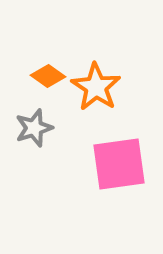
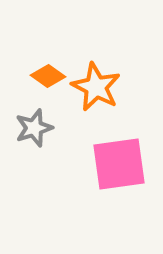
orange star: rotated 6 degrees counterclockwise
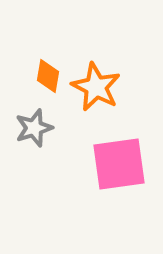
orange diamond: rotated 64 degrees clockwise
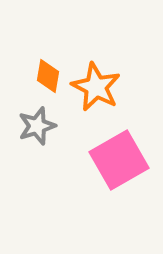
gray star: moved 3 px right, 2 px up
pink square: moved 4 px up; rotated 22 degrees counterclockwise
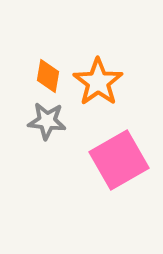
orange star: moved 2 px right, 5 px up; rotated 9 degrees clockwise
gray star: moved 10 px right, 5 px up; rotated 24 degrees clockwise
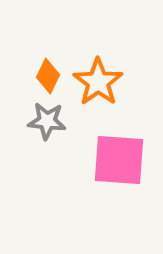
orange diamond: rotated 16 degrees clockwise
pink square: rotated 34 degrees clockwise
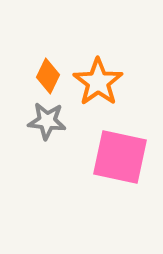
pink square: moved 1 px right, 3 px up; rotated 8 degrees clockwise
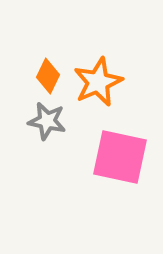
orange star: rotated 12 degrees clockwise
gray star: rotated 6 degrees clockwise
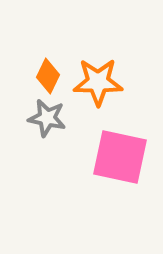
orange star: rotated 24 degrees clockwise
gray star: moved 3 px up
